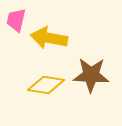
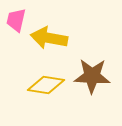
brown star: moved 1 px right, 1 px down
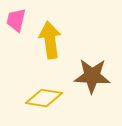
yellow arrow: moved 1 px right, 2 px down; rotated 72 degrees clockwise
yellow diamond: moved 2 px left, 13 px down
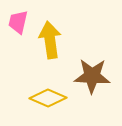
pink trapezoid: moved 2 px right, 2 px down
yellow diamond: moved 4 px right; rotated 15 degrees clockwise
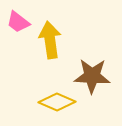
pink trapezoid: rotated 65 degrees counterclockwise
yellow diamond: moved 9 px right, 4 px down
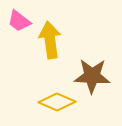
pink trapezoid: moved 1 px right, 1 px up
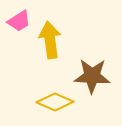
pink trapezoid: rotated 70 degrees counterclockwise
yellow diamond: moved 2 px left
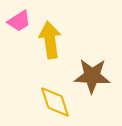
yellow diamond: rotated 48 degrees clockwise
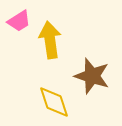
brown star: rotated 15 degrees clockwise
yellow diamond: moved 1 px left
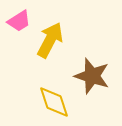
yellow arrow: rotated 36 degrees clockwise
